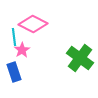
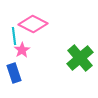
cyan line: moved 1 px up
green cross: rotated 12 degrees clockwise
blue rectangle: moved 1 px down
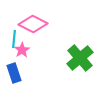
cyan line: moved 3 px down; rotated 12 degrees clockwise
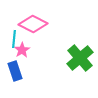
blue rectangle: moved 1 px right, 2 px up
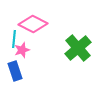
pink star: rotated 14 degrees clockwise
green cross: moved 2 px left, 10 px up
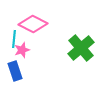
green cross: moved 3 px right
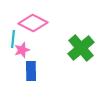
pink diamond: moved 1 px up
cyan line: moved 1 px left
blue rectangle: moved 16 px right; rotated 18 degrees clockwise
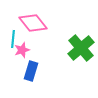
pink diamond: rotated 24 degrees clockwise
blue rectangle: rotated 18 degrees clockwise
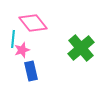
blue rectangle: rotated 30 degrees counterclockwise
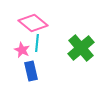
pink diamond: rotated 12 degrees counterclockwise
cyan line: moved 24 px right, 4 px down
pink star: rotated 28 degrees counterclockwise
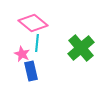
pink star: moved 4 px down
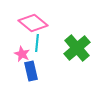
green cross: moved 4 px left
